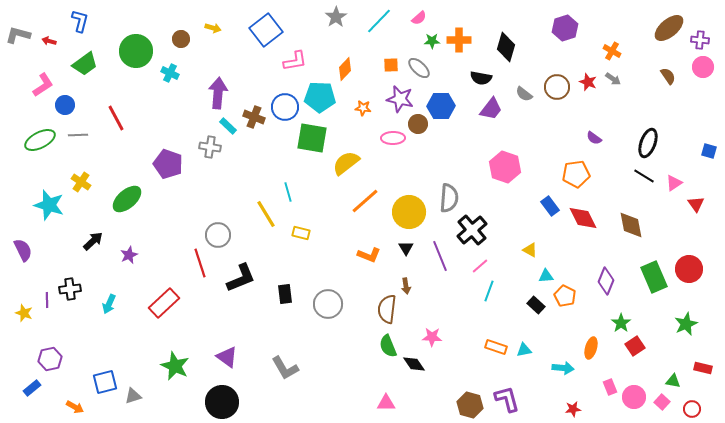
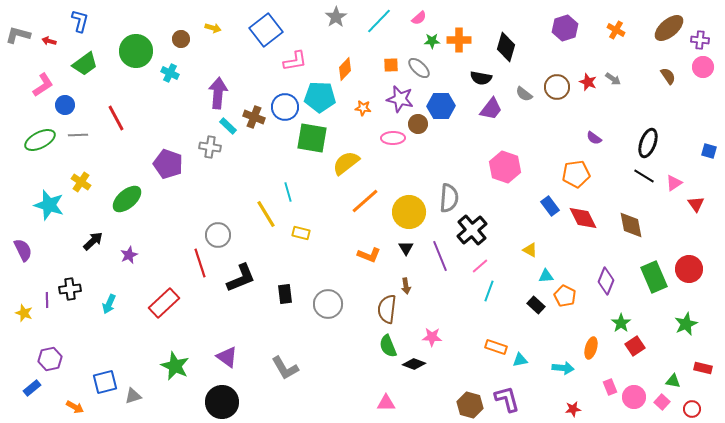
orange cross at (612, 51): moved 4 px right, 21 px up
cyan triangle at (524, 350): moved 4 px left, 10 px down
black diamond at (414, 364): rotated 35 degrees counterclockwise
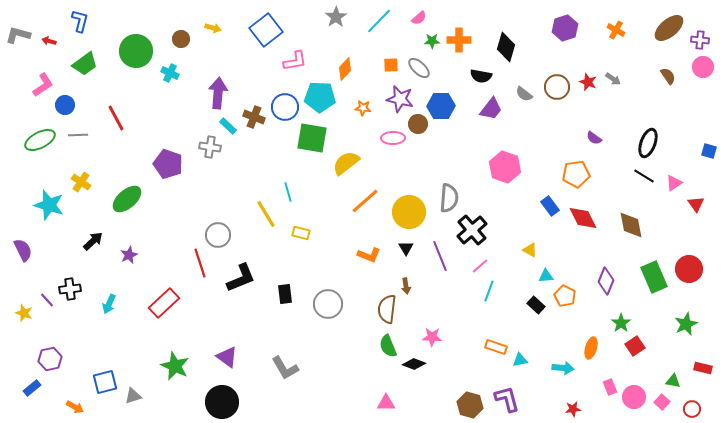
black semicircle at (481, 78): moved 2 px up
purple line at (47, 300): rotated 42 degrees counterclockwise
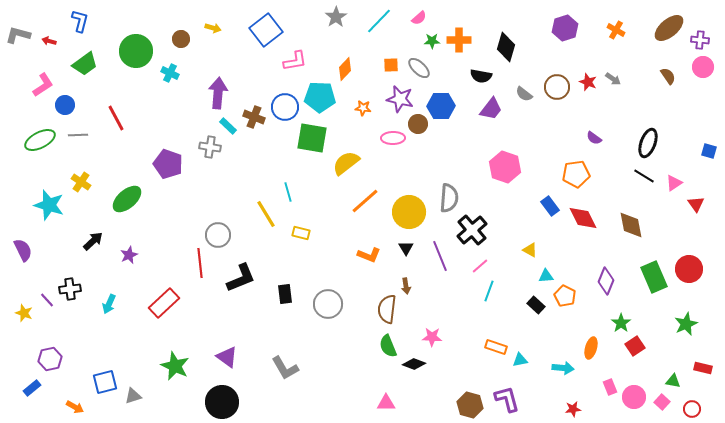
red line at (200, 263): rotated 12 degrees clockwise
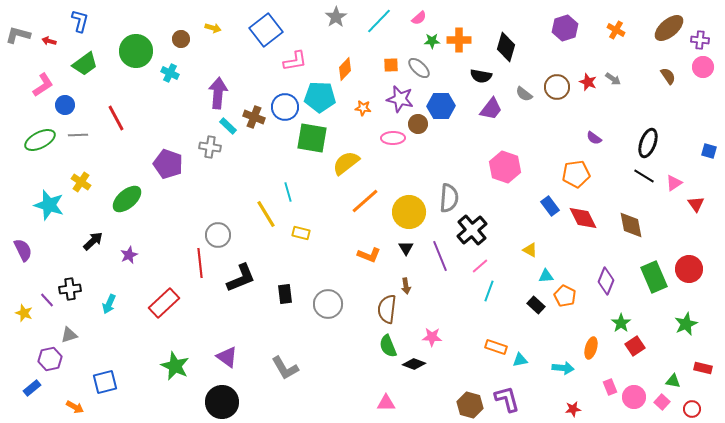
gray triangle at (133, 396): moved 64 px left, 61 px up
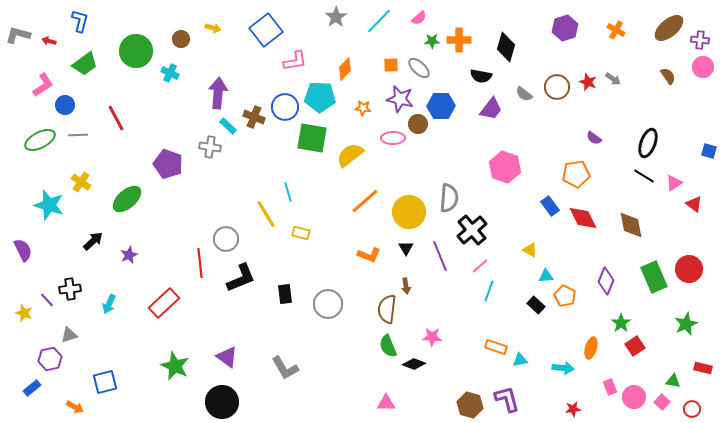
yellow semicircle at (346, 163): moved 4 px right, 8 px up
red triangle at (696, 204): moved 2 px left; rotated 18 degrees counterclockwise
gray circle at (218, 235): moved 8 px right, 4 px down
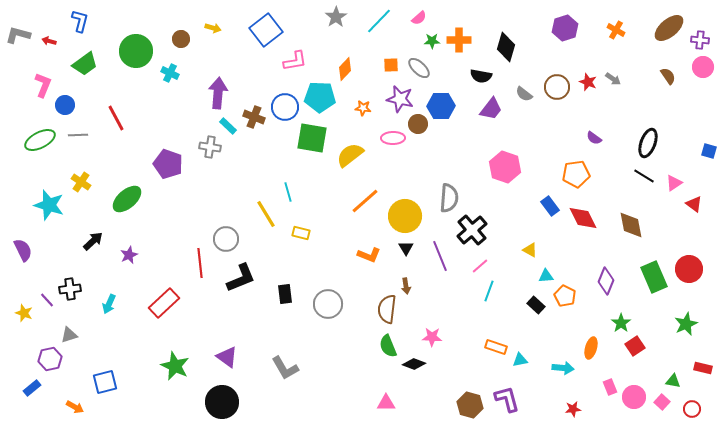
pink L-shape at (43, 85): rotated 35 degrees counterclockwise
yellow circle at (409, 212): moved 4 px left, 4 px down
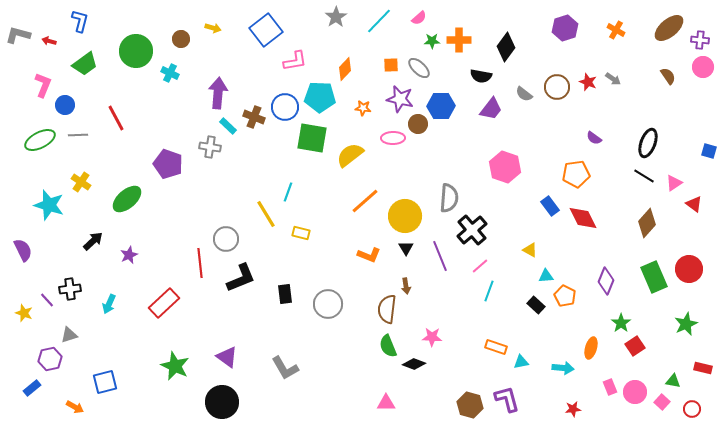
black diamond at (506, 47): rotated 20 degrees clockwise
cyan line at (288, 192): rotated 36 degrees clockwise
brown diamond at (631, 225): moved 16 px right, 2 px up; rotated 52 degrees clockwise
cyan triangle at (520, 360): moved 1 px right, 2 px down
pink circle at (634, 397): moved 1 px right, 5 px up
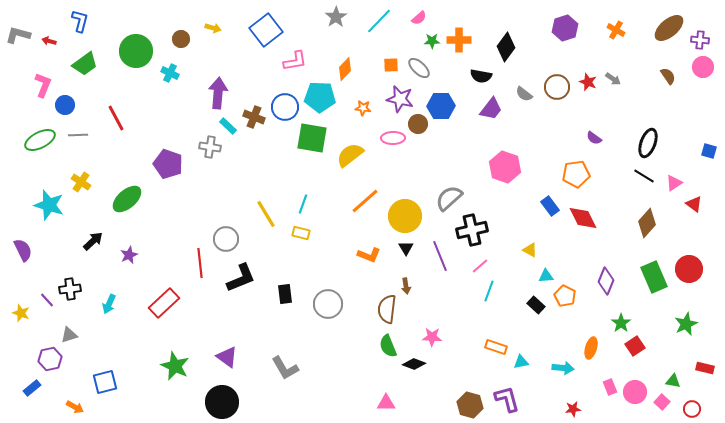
cyan line at (288, 192): moved 15 px right, 12 px down
gray semicircle at (449, 198): rotated 136 degrees counterclockwise
black cross at (472, 230): rotated 28 degrees clockwise
yellow star at (24, 313): moved 3 px left
red rectangle at (703, 368): moved 2 px right
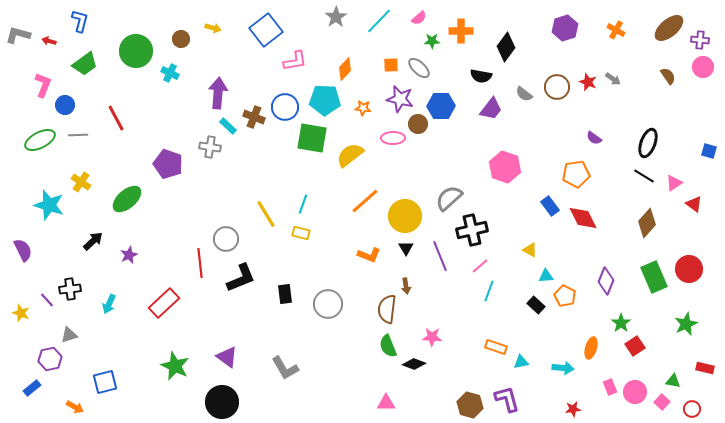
orange cross at (459, 40): moved 2 px right, 9 px up
cyan pentagon at (320, 97): moved 5 px right, 3 px down
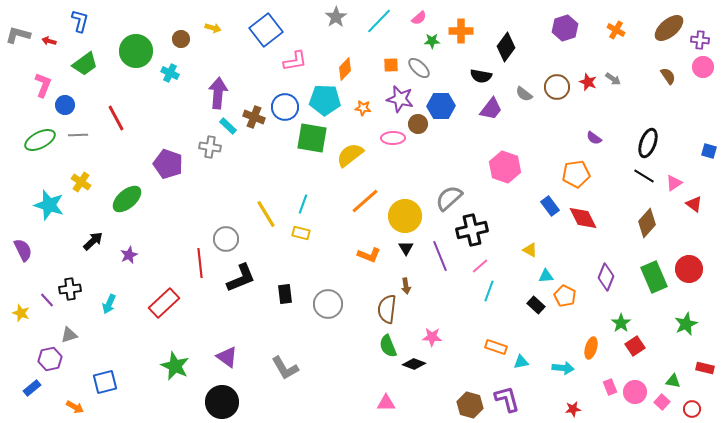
purple diamond at (606, 281): moved 4 px up
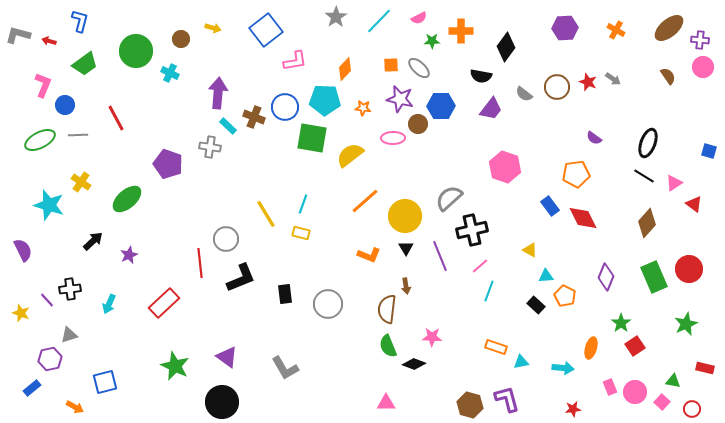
pink semicircle at (419, 18): rotated 14 degrees clockwise
purple hexagon at (565, 28): rotated 15 degrees clockwise
